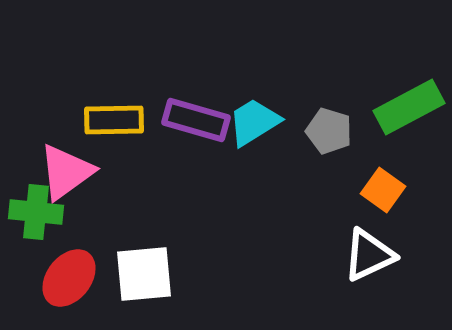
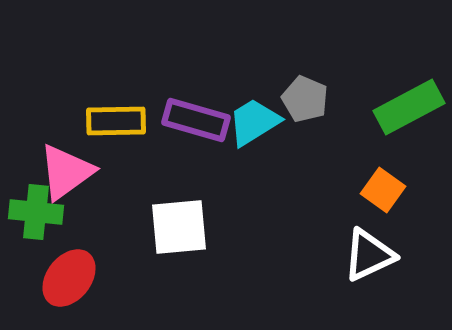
yellow rectangle: moved 2 px right, 1 px down
gray pentagon: moved 24 px left, 32 px up; rotated 6 degrees clockwise
white square: moved 35 px right, 47 px up
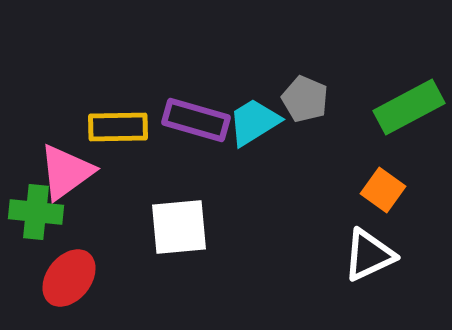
yellow rectangle: moved 2 px right, 6 px down
